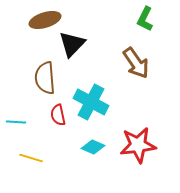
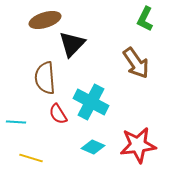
red semicircle: moved 1 px up; rotated 20 degrees counterclockwise
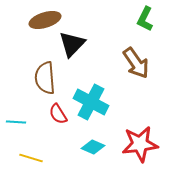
red star: moved 2 px right, 1 px up
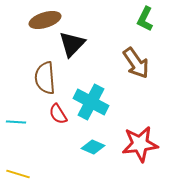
yellow line: moved 13 px left, 16 px down
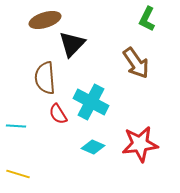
green L-shape: moved 2 px right
cyan line: moved 4 px down
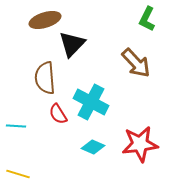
brown arrow: rotated 8 degrees counterclockwise
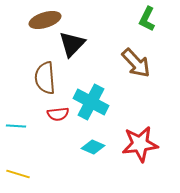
red semicircle: rotated 65 degrees counterclockwise
